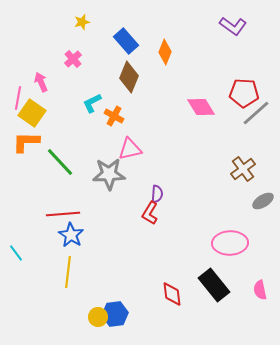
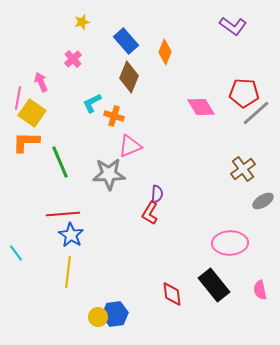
orange cross: rotated 12 degrees counterclockwise
pink triangle: moved 3 px up; rotated 10 degrees counterclockwise
green line: rotated 20 degrees clockwise
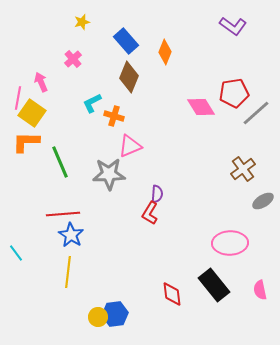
red pentagon: moved 10 px left; rotated 12 degrees counterclockwise
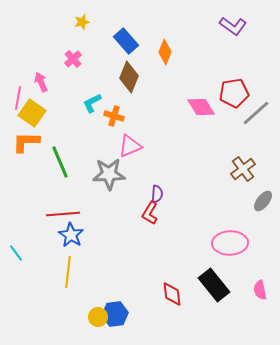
gray ellipse: rotated 20 degrees counterclockwise
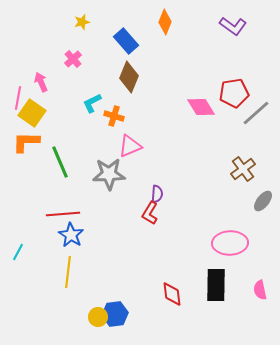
orange diamond: moved 30 px up
cyan line: moved 2 px right, 1 px up; rotated 66 degrees clockwise
black rectangle: moved 2 px right; rotated 40 degrees clockwise
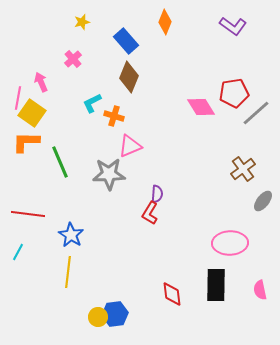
red line: moved 35 px left; rotated 12 degrees clockwise
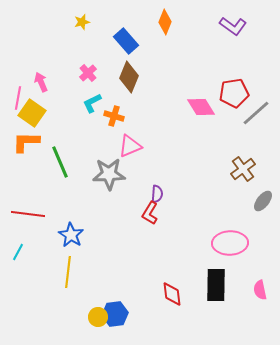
pink cross: moved 15 px right, 14 px down
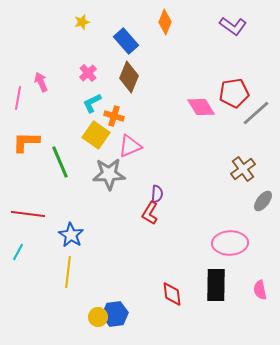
yellow square: moved 64 px right, 22 px down
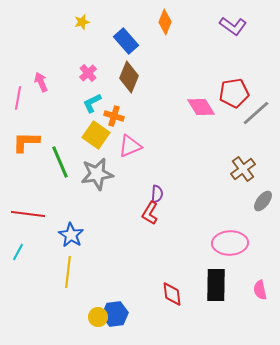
gray star: moved 12 px left; rotated 8 degrees counterclockwise
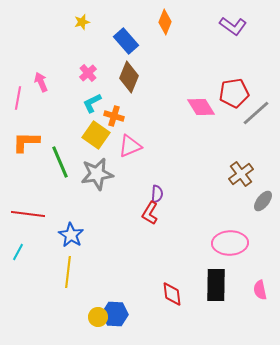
brown cross: moved 2 px left, 5 px down
blue hexagon: rotated 10 degrees clockwise
